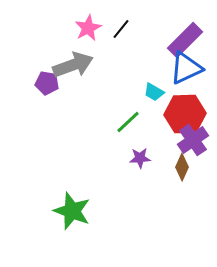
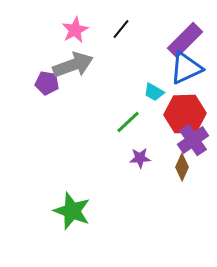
pink star: moved 13 px left, 2 px down
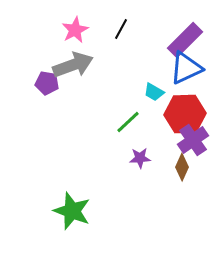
black line: rotated 10 degrees counterclockwise
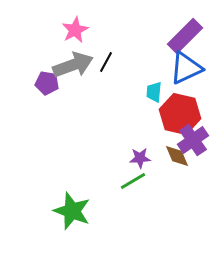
black line: moved 15 px left, 33 px down
purple rectangle: moved 4 px up
cyan trapezoid: rotated 65 degrees clockwise
red hexagon: moved 5 px left; rotated 15 degrees clockwise
green line: moved 5 px right, 59 px down; rotated 12 degrees clockwise
brown diamond: moved 5 px left, 11 px up; rotated 48 degrees counterclockwise
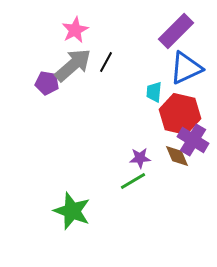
purple rectangle: moved 9 px left, 5 px up
gray arrow: rotated 21 degrees counterclockwise
purple cross: rotated 24 degrees counterclockwise
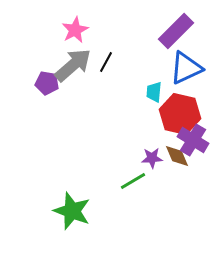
purple star: moved 12 px right
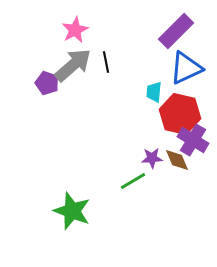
black line: rotated 40 degrees counterclockwise
purple pentagon: rotated 10 degrees clockwise
brown diamond: moved 4 px down
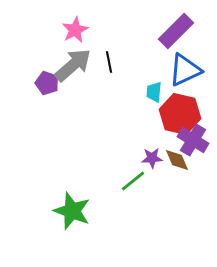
black line: moved 3 px right
blue triangle: moved 1 px left, 2 px down
green line: rotated 8 degrees counterclockwise
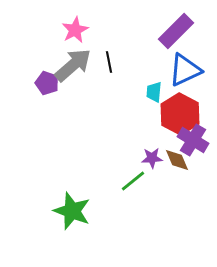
red hexagon: rotated 15 degrees clockwise
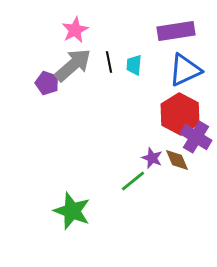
purple rectangle: rotated 36 degrees clockwise
cyan trapezoid: moved 20 px left, 27 px up
purple cross: moved 3 px right, 3 px up
purple star: rotated 25 degrees clockwise
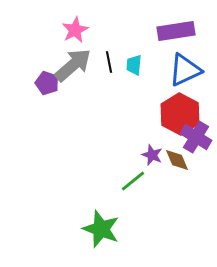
purple star: moved 3 px up
green star: moved 29 px right, 18 px down
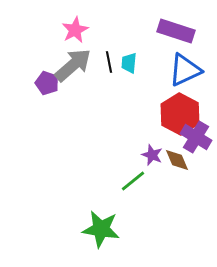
purple rectangle: rotated 27 degrees clockwise
cyan trapezoid: moved 5 px left, 2 px up
green star: rotated 12 degrees counterclockwise
